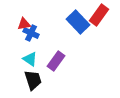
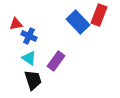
red rectangle: rotated 15 degrees counterclockwise
red triangle: moved 8 px left
blue cross: moved 2 px left, 3 px down
cyan triangle: moved 1 px left, 1 px up
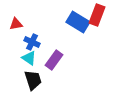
red rectangle: moved 2 px left
blue rectangle: rotated 15 degrees counterclockwise
blue cross: moved 3 px right, 6 px down
purple rectangle: moved 2 px left, 1 px up
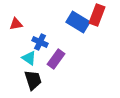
blue cross: moved 8 px right
purple rectangle: moved 2 px right, 1 px up
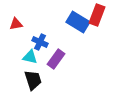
cyan triangle: moved 1 px right, 1 px up; rotated 21 degrees counterclockwise
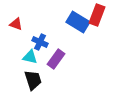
red triangle: rotated 32 degrees clockwise
